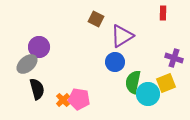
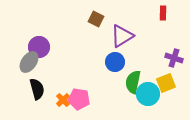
gray ellipse: moved 2 px right, 2 px up; rotated 15 degrees counterclockwise
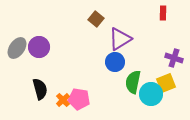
brown square: rotated 14 degrees clockwise
purple triangle: moved 2 px left, 3 px down
gray ellipse: moved 12 px left, 14 px up
black semicircle: moved 3 px right
cyan circle: moved 3 px right
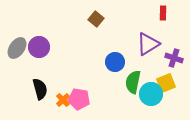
purple triangle: moved 28 px right, 5 px down
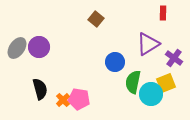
purple cross: rotated 18 degrees clockwise
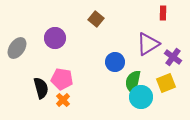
purple circle: moved 16 px right, 9 px up
purple cross: moved 1 px left, 1 px up
black semicircle: moved 1 px right, 1 px up
cyan circle: moved 10 px left, 3 px down
pink pentagon: moved 17 px left, 20 px up
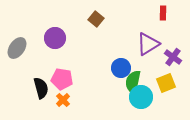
blue circle: moved 6 px right, 6 px down
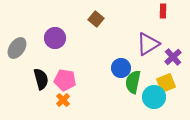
red rectangle: moved 2 px up
purple cross: rotated 12 degrees clockwise
pink pentagon: moved 3 px right, 1 px down
black semicircle: moved 9 px up
cyan circle: moved 13 px right
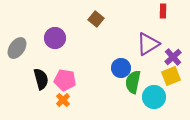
yellow square: moved 5 px right, 7 px up
